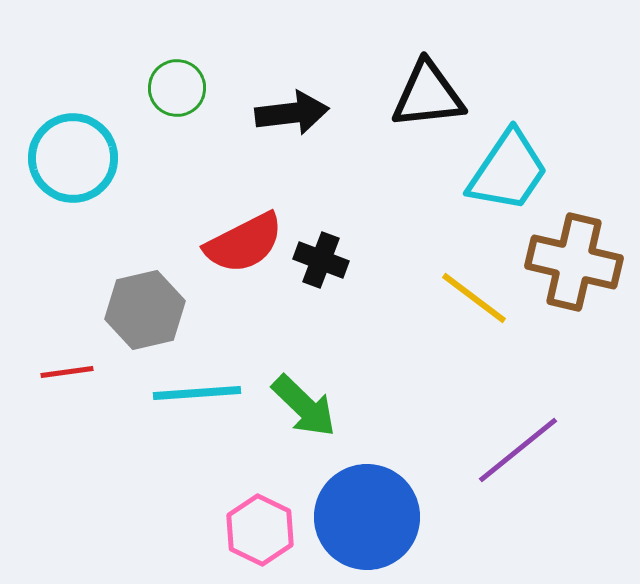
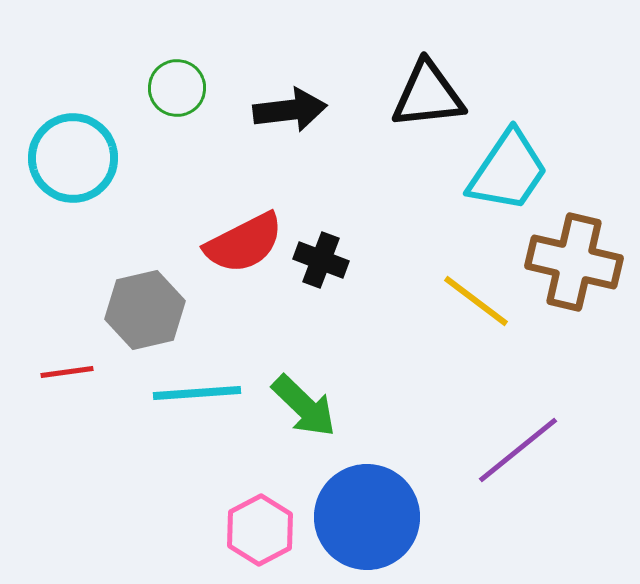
black arrow: moved 2 px left, 3 px up
yellow line: moved 2 px right, 3 px down
pink hexagon: rotated 6 degrees clockwise
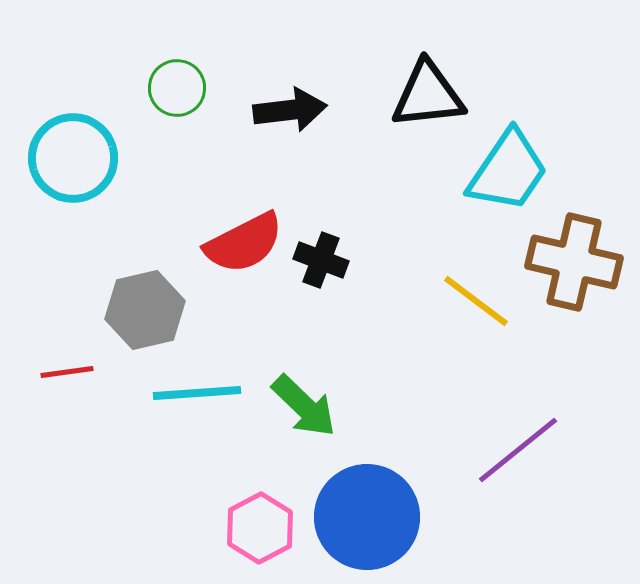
pink hexagon: moved 2 px up
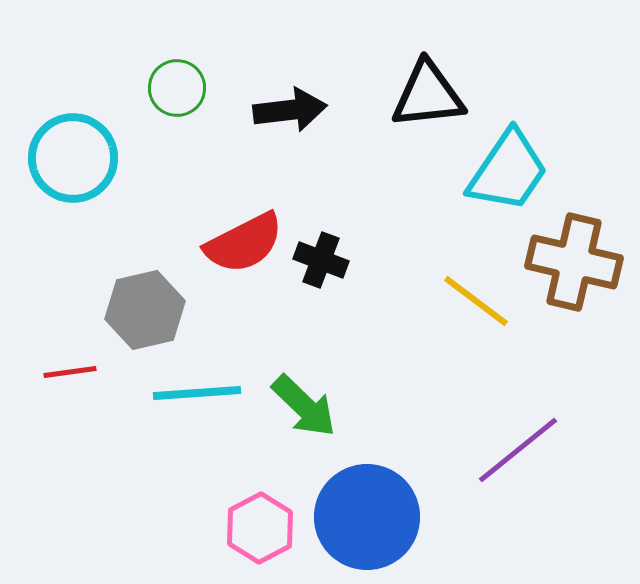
red line: moved 3 px right
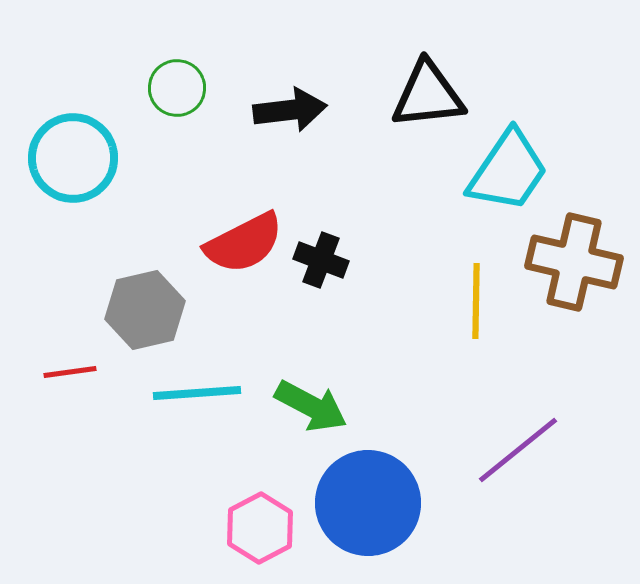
yellow line: rotated 54 degrees clockwise
green arrow: moved 7 px right; rotated 16 degrees counterclockwise
blue circle: moved 1 px right, 14 px up
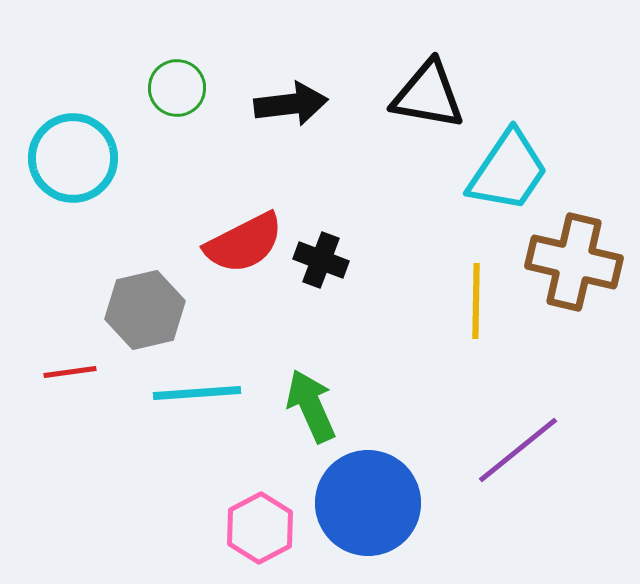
black triangle: rotated 16 degrees clockwise
black arrow: moved 1 px right, 6 px up
green arrow: rotated 142 degrees counterclockwise
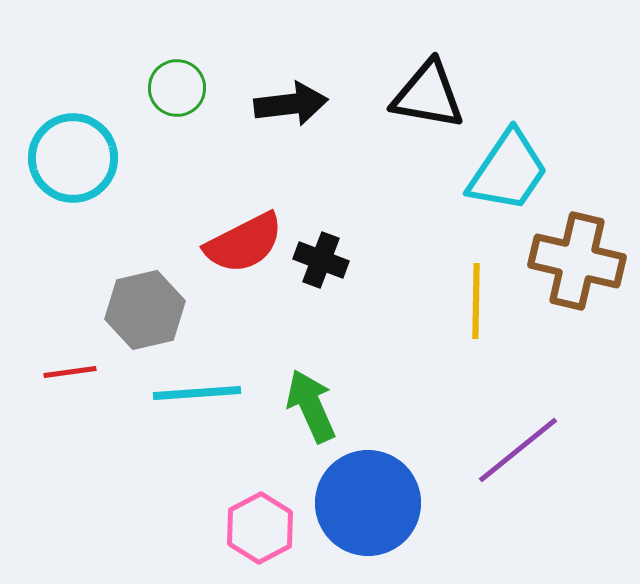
brown cross: moved 3 px right, 1 px up
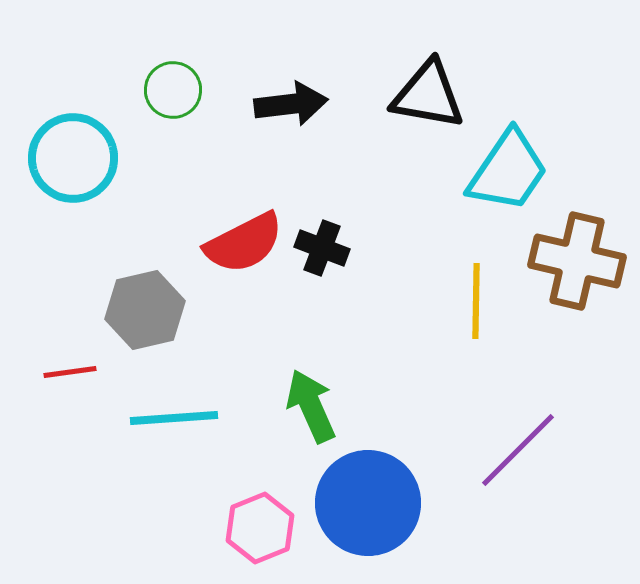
green circle: moved 4 px left, 2 px down
black cross: moved 1 px right, 12 px up
cyan line: moved 23 px left, 25 px down
purple line: rotated 6 degrees counterclockwise
pink hexagon: rotated 6 degrees clockwise
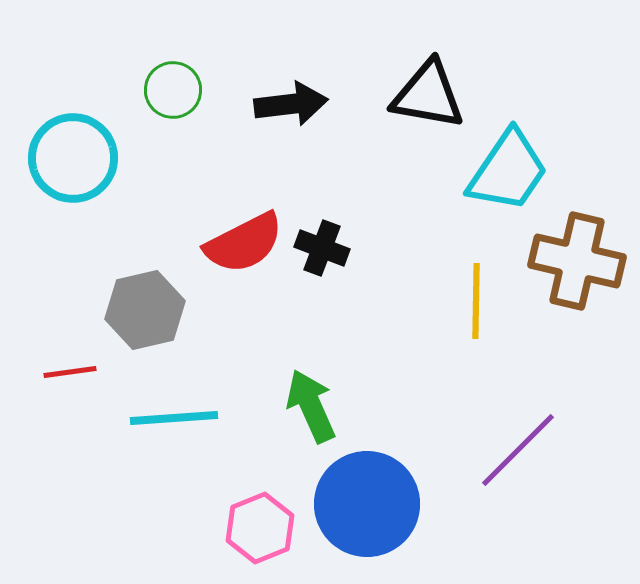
blue circle: moved 1 px left, 1 px down
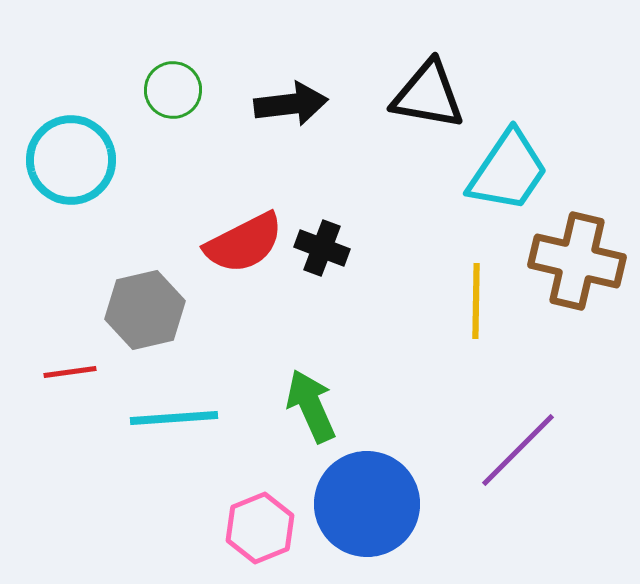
cyan circle: moved 2 px left, 2 px down
